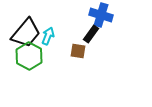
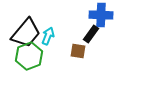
blue cross: rotated 15 degrees counterclockwise
green hexagon: rotated 12 degrees clockwise
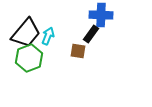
green hexagon: moved 2 px down
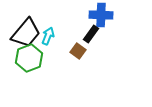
brown square: rotated 28 degrees clockwise
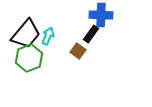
black trapezoid: moved 1 px down
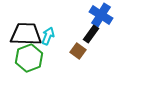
blue cross: rotated 30 degrees clockwise
black trapezoid: rotated 128 degrees counterclockwise
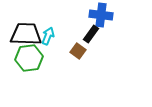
blue cross: rotated 25 degrees counterclockwise
green hexagon: rotated 12 degrees clockwise
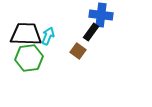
black rectangle: moved 2 px up
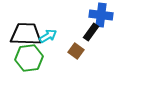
cyan arrow: rotated 36 degrees clockwise
brown square: moved 2 px left
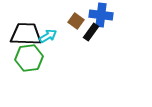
brown square: moved 30 px up
